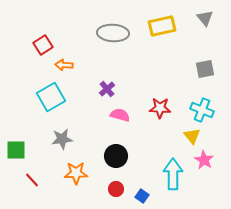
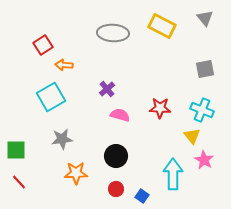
yellow rectangle: rotated 40 degrees clockwise
red line: moved 13 px left, 2 px down
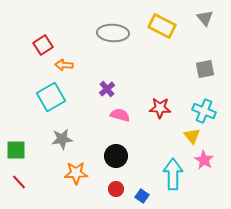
cyan cross: moved 2 px right, 1 px down
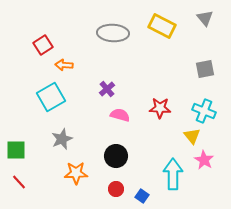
gray star: rotated 15 degrees counterclockwise
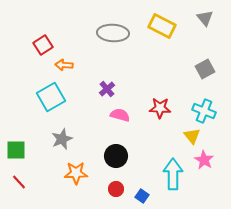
gray square: rotated 18 degrees counterclockwise
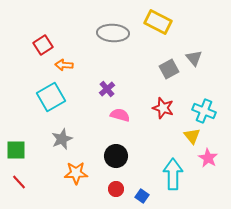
gray triangle: moved 11 px left, 40 px down
yellow rectangle: moved 4 px left, 4 px up
gray square: moved 36 px left
red star: moved 3 px right; rotated 15 degrees clockwise
pink star: moved 4 px right, 2 px up
